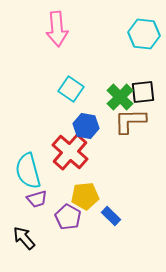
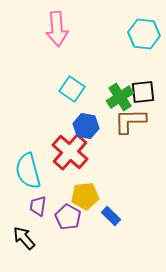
cyan square: moved 1 px right
green cross: rotated 12 degrees clockwise
purple trapezoid: moved 1 px right, 7 px down; rotated 115 degrees clockwise
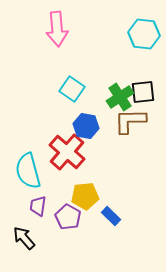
red cross: moved 3 px left
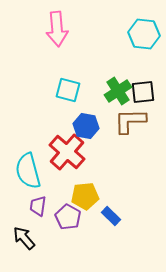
cyan square: moved 4 px left, 1 px down; rotated 20 degrees counterclockwise
green cross: moved 2 px left, 6 px up
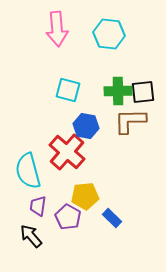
cyan hexagon: moved 35 px left
green cross: rotated 32 degrees clockwise
blue rectangle: moved 1 px right, 2 px down
black arrow: moved 7 px right, 2 px up
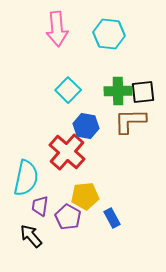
cyan square: rotated 30 degrees clockwise
cyan semicircle: moved 2 px left, 7 px down; rotated 153 degrees counterclockwise
purple trapezoid: moved 2 px right
blue rectangle: rotated 18 degrees clockwise
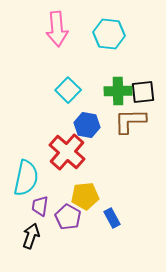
blue hexagon: moved 1 px right, 1 px up
black arrow: rotated 60 degrees clockwise
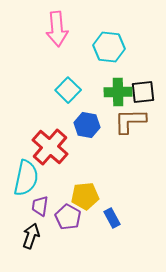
cyan hexagon: moved 13 px down
green cross: moved 1 px down
red cross: moved 17 px left, 5 px up
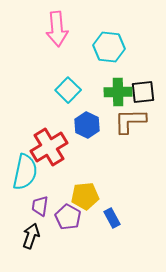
blue hexagon: rotated 15 degrees clockwise
red cross: moved 1 px left; rotated 18 degrees clockwise
cyan semicircle: moved 1 px left, 6 px up
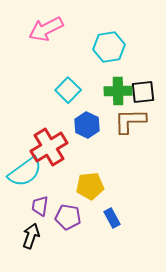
pink arrow: moved 11 px left; rotated 68 degrees clockwise
cyan hexagon: rotated 16 degrees counterclockwise
green cross: moved 1 px up
cyan semicircle: rotated 42 degrees clockwise
yellow pentagon: moved 5 px right, 10 px up
purple pentagon: rotated 20 degrees counterclockwise
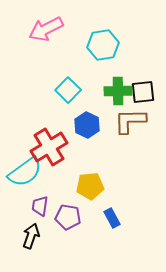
cyan hexagon: moved 6 px left, 2 px up
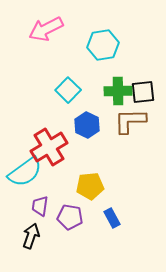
purple pentagon: moved 2 px right
